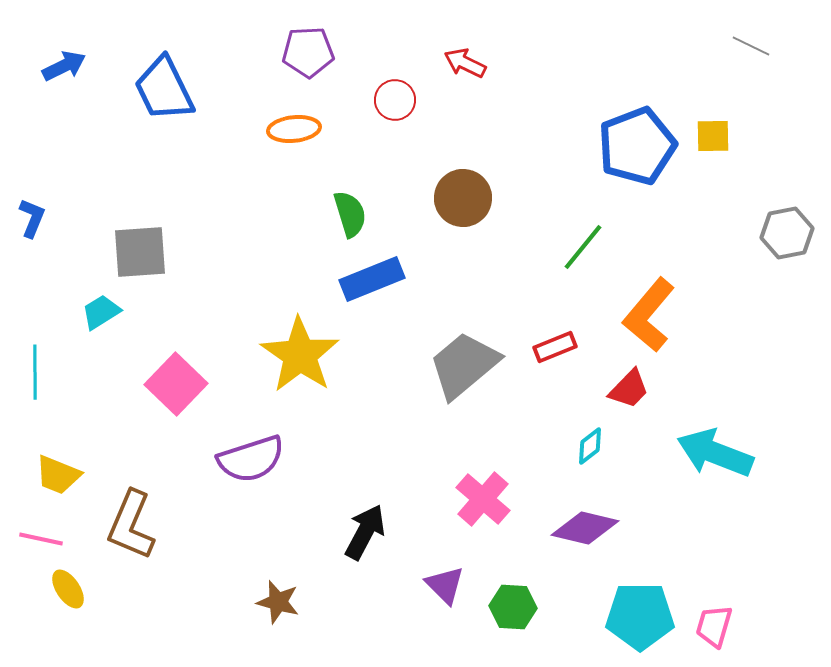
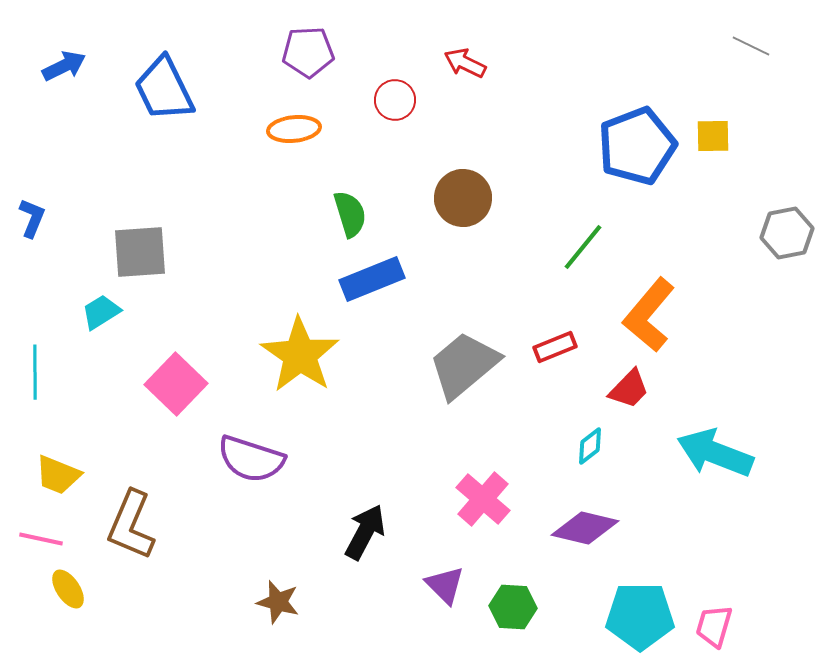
purple semicircle: rotated 36 degrees clockwise
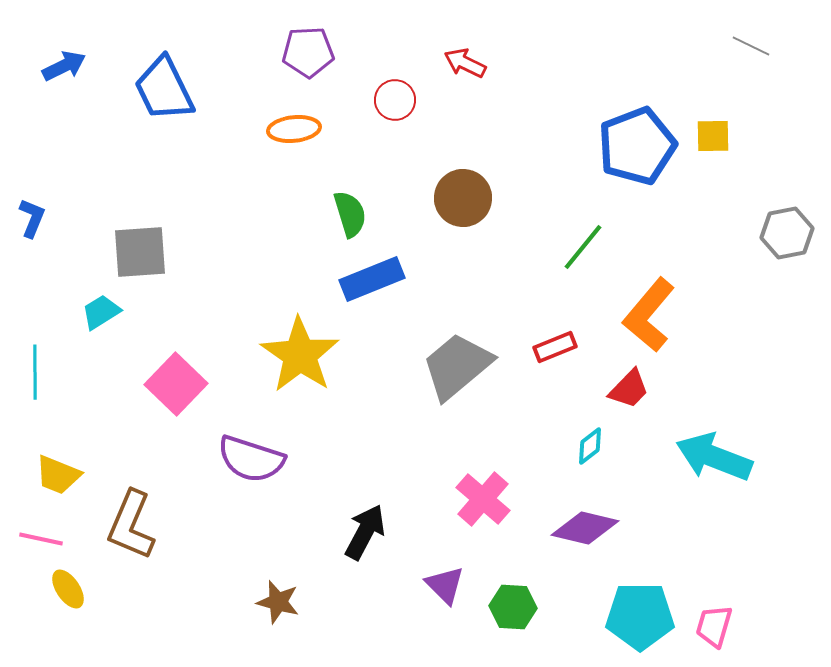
gray trapezoid: moved 7 px left, 1 px down
cyan arrow: moved 1 px left, 4 px down
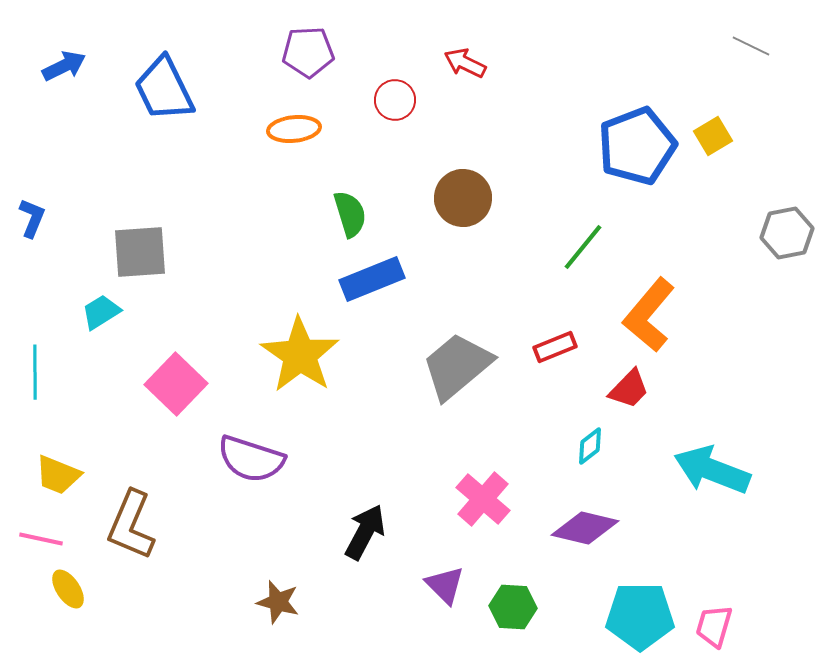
yellow square: rotated 30 degrees counterclockwise
cyan arrow: moved 2 px left, 13 px down
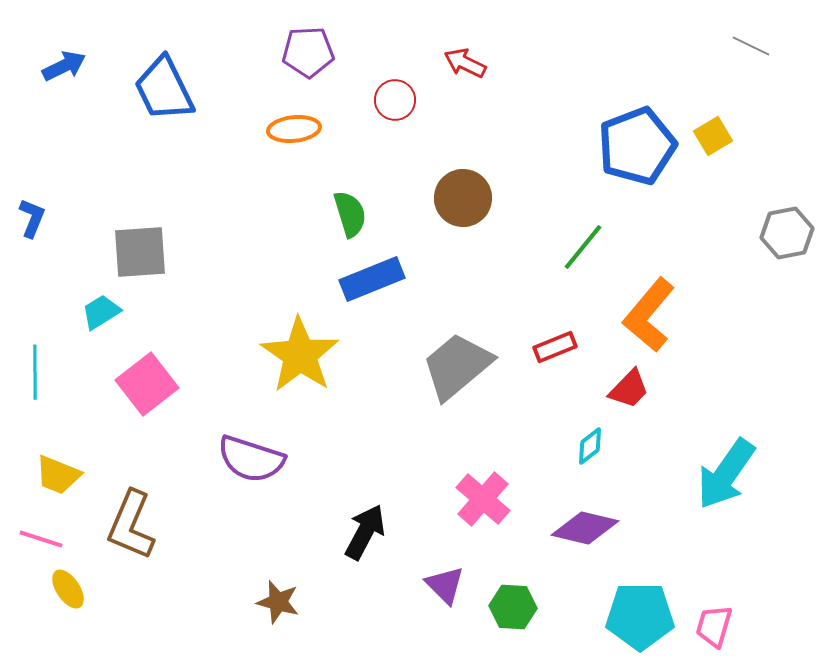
pink square: moved 29 px left; rotated 8 degrees clockwise
cyan arrow: moved 14 px right, 4 px down; rotated 76 degrees counterclockwise
pink line: rotated 6 degrees clockwise
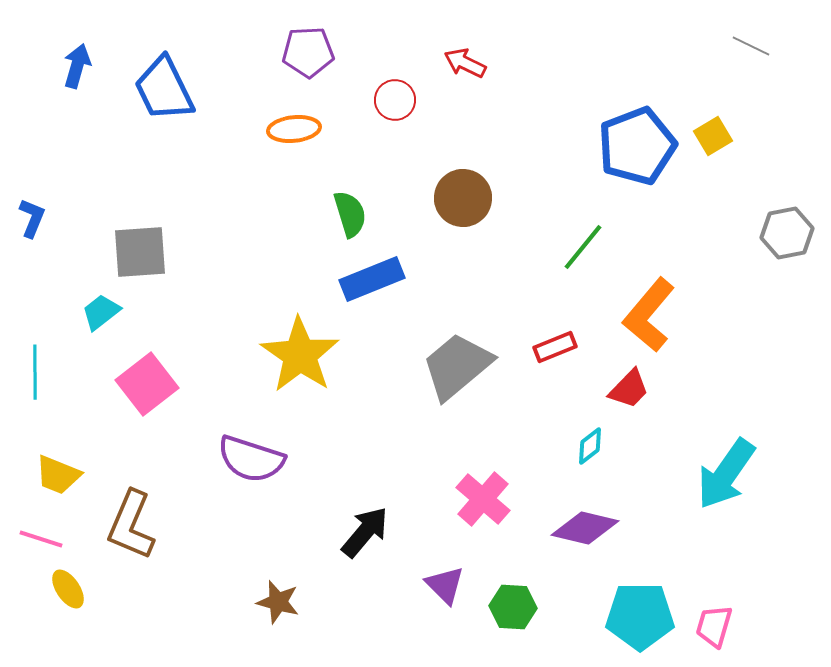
blue arrow: moved 13 px right; rotated 48 degrees counterclockwise
cyan trapezoid: rotated 6 degrees counterclockwise
black arrow: rotated 12 degrees clockwise
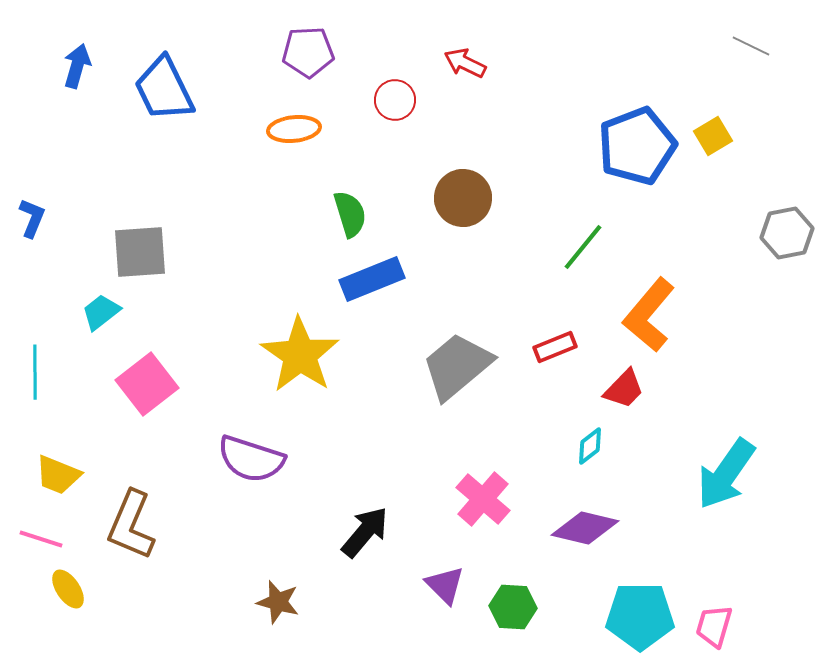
red trapezoid: moved 5 px left
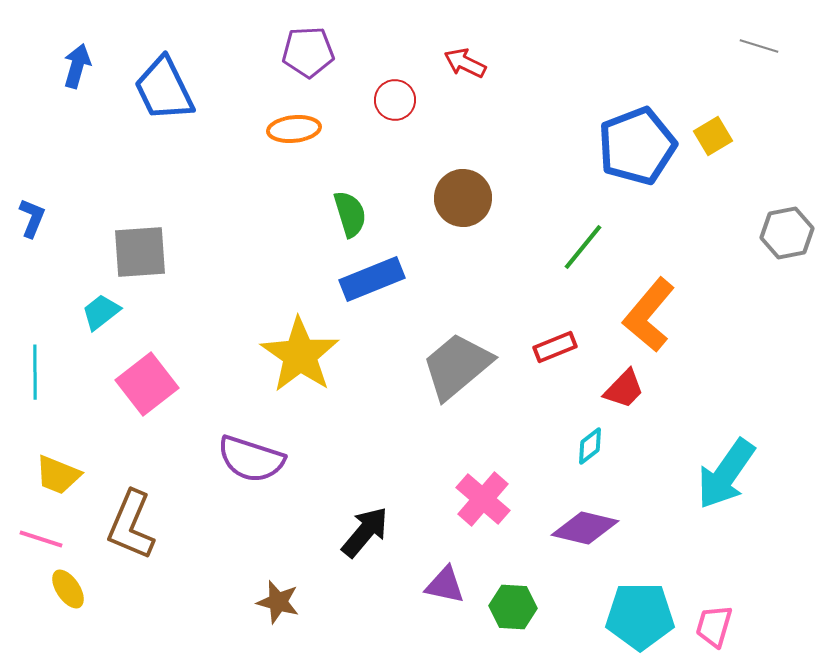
gray line: moved 8 px right; rotated 9 degrees counterclockwise
purple triangle: rotated 33 degrees counterclockwise
